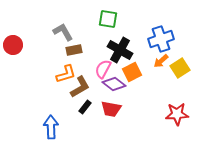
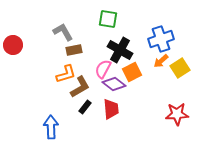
red trapezoid: rotated 105 degrees counterclockwise
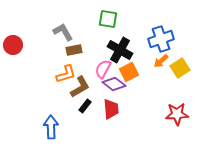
orange square: moved 3 px left
black rectangle: moved 1 px up
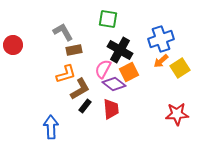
brown L-shape: moved 2 px down
